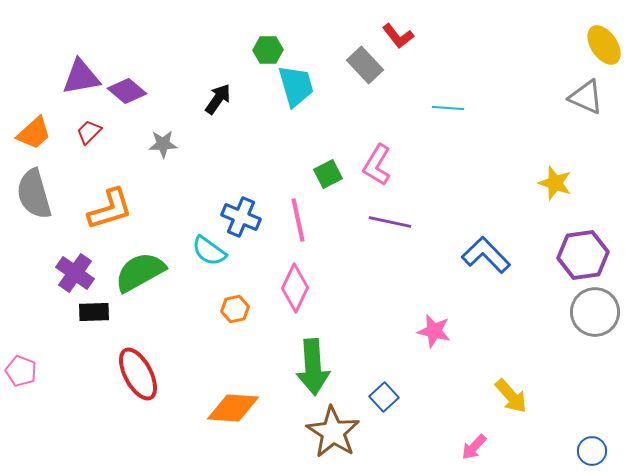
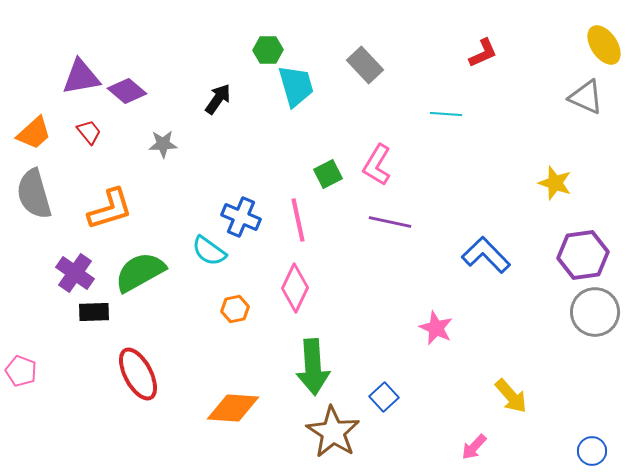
red L-shape: moved 85 px right, 17 px down; rotated 76 degrees counterclockwise
cyan line: moved 2 px left, 6 px down
red trapezoid: rotated 96 degrees clockwise
pink star: moved 2 px right, 3 px up; rotated 12 degrees clockwise
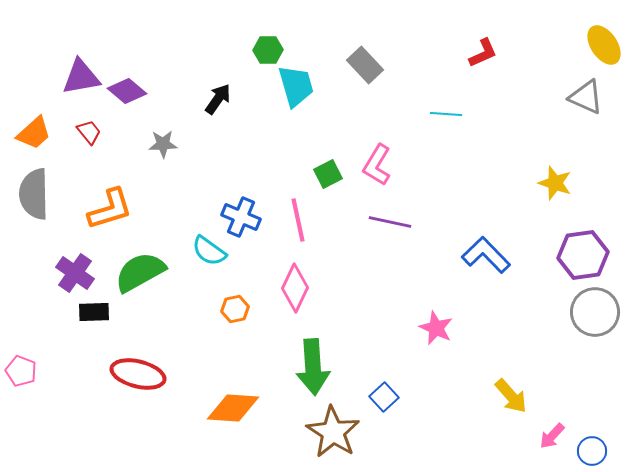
gray semicircle: rotated 15 degrees clockwise
red ellipse: rotated 48 degrees counterclockwise
pink arrow: moved 78 px right, 11 px up
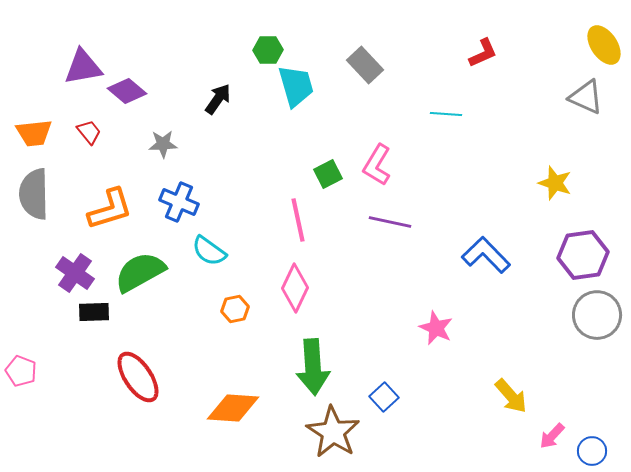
purple triangle: moved 2 px right, 10 px up
orange trapezoid: rotated 36 degrees clockwise
blue cross: moved 62 px left, 15 px up
gray circle: moved 2 px right, 3 px down
red ellipse: moved 3 px down; rotated 42 degrees clockwise
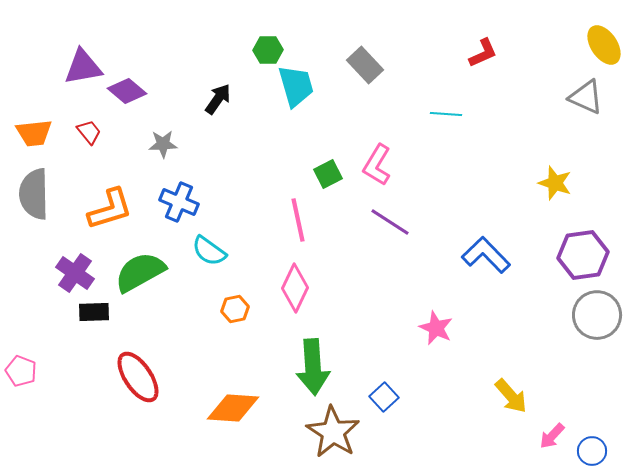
purple line: rotated 21 degrees clockwise
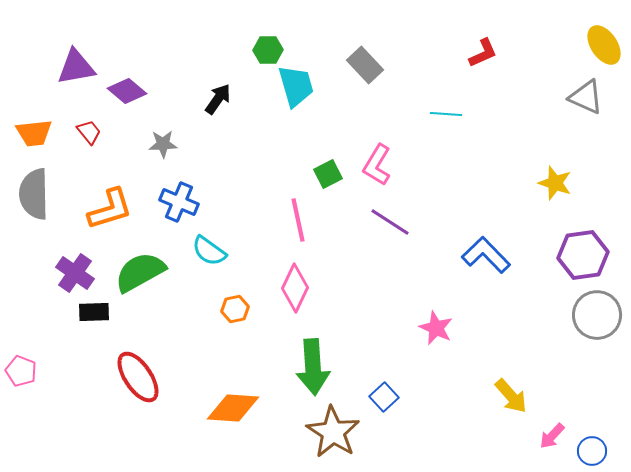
purple triangle: moved 7 px left
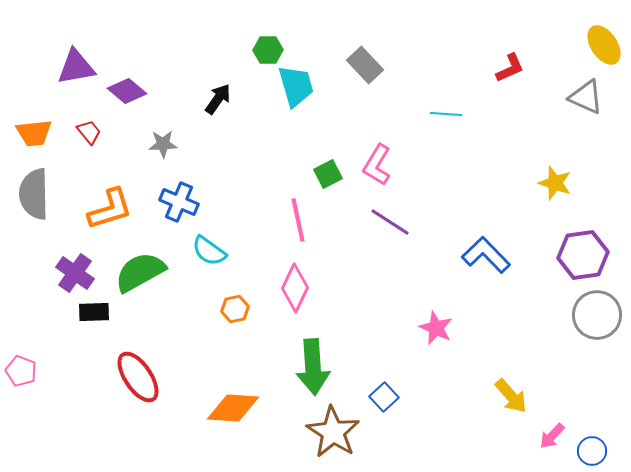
red L-shape: moved 27 px right, 15 px down
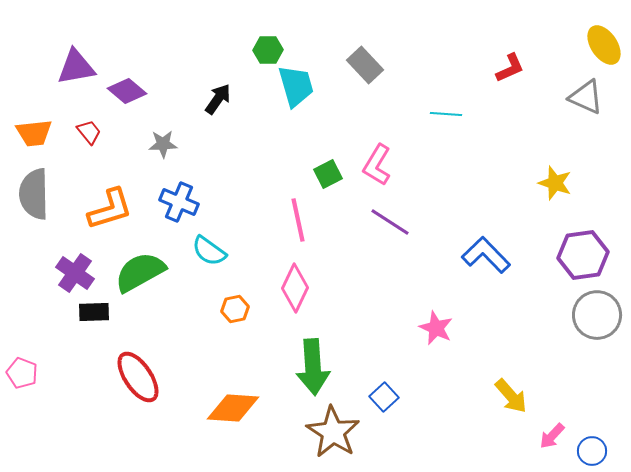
pink pentagon: moved 1 px right, 2 px down
